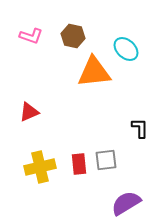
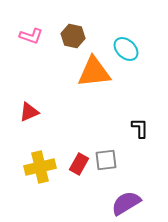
red rectangle: rotated 35 degrees clockwise
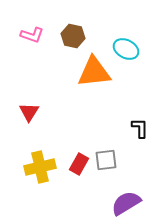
pink L-shape: moved 1 px right, 1 px up
cyan ellipse: rotated 15 degrees counterclockwise
red triangle: rotated 35 degrees counterclockwise
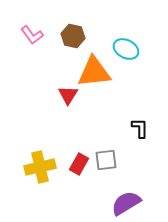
pink L-shape: rotated 35 degrees clockwise
red triangle: moved 39 px right, 17 px up
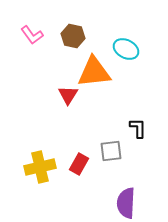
black L-shape: moved 2 px left
gray square: moved 5 px right, 9 px up
purple semicircle: rotated 56 degrees counterclockwise
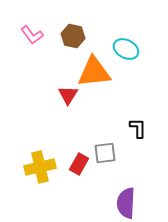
gray square: moved 6 px left, 2 px down
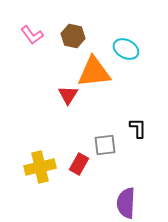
gray square: moved 8 px up
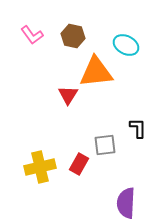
cyan ellipse: moved 4 px up
orange triangle: moved 2 px right
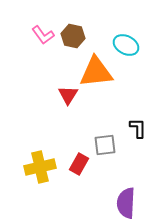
pink L-shape: moved 11 px right
